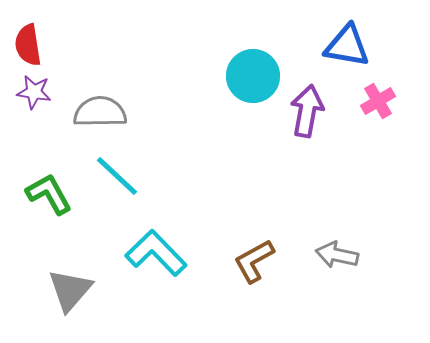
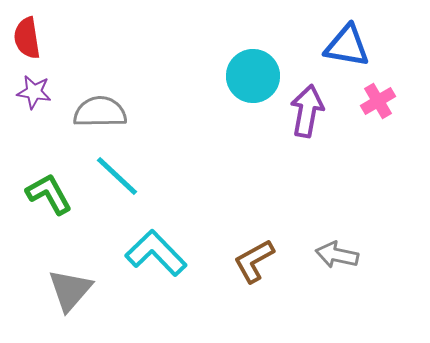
red semicircle: moved 1 px left, 7 px up
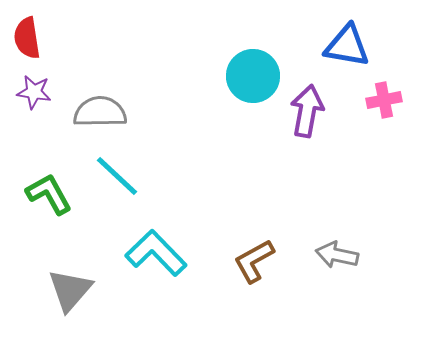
pink cross: moved 6 px right, 1 px up; rotated 20 degrees clockwise
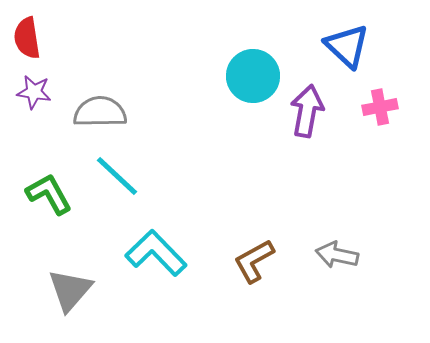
blue triangle: rotated 33 degrees clockwise
pink cross: moved 4 px left, 7 px down
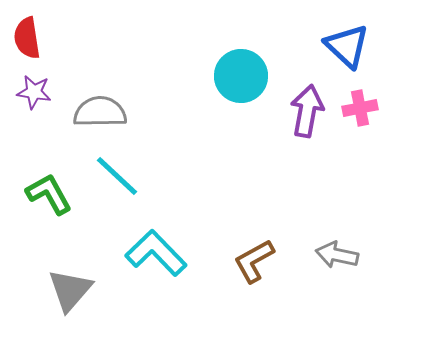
cyan circle: moved 12 px left
pink cross: moved 20 px left, 1 px down
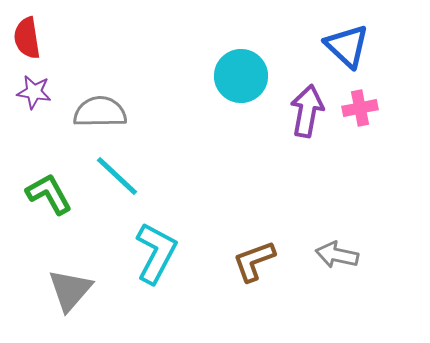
cyan L-shape: rotated 72 degrees clockwise
brown L-shape: rotated 9 degrees clockwise
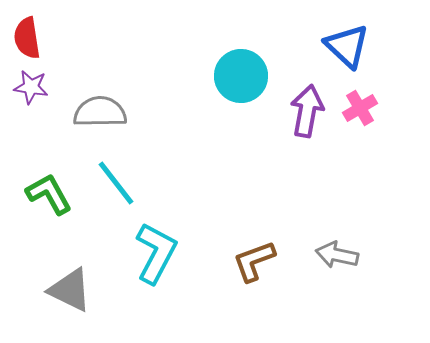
purple star: moved 3 px left, 5 px up
pink cross: rotated 20 degrees counterclockwise
cyan line: moved 1 px left, 7 px down; rotated 9 degrees clockwise
gray triangle: rotated 45 degrees counterclockwise
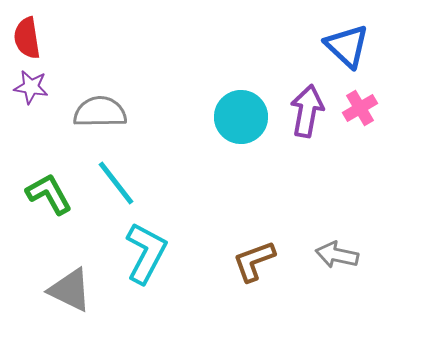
cyan circle: moved 41 px down
cyan L-shape: moved 10 px left
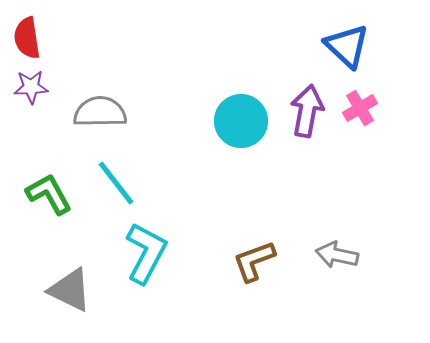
purple star: rotated 12 degrees counterclockwise
cyan circle: moved 4 px down
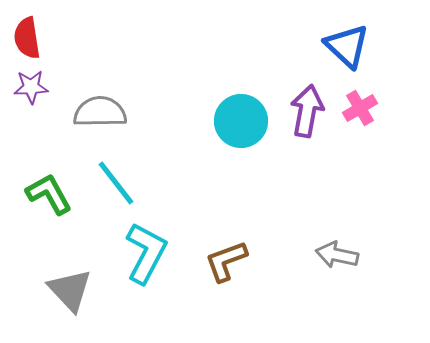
brown L-shape: moved 28 px left
gray triangle: rotated 21 degrees clockwise
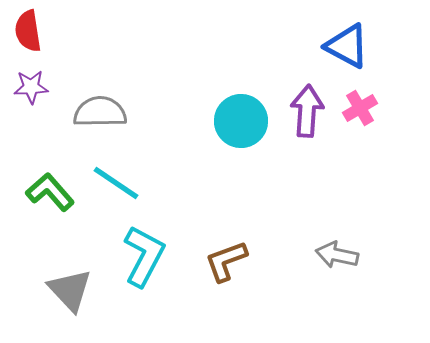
red semicircle: moved 1 px right, 7 px up
blue triangle: rotated 15 degrees counterclockwise
purple arrow: rotated 6 degrees counterclockwise
cyan line: rotated 18 degrees counterclockwise
green L-shape: moved 1 px right, 2 px up; rotated 12 degrees counterclockwise
cyan L-shape: moved 2 px left, 3 px down
